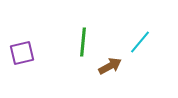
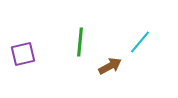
green line: moved 3 px left
purple square: moved 1 px right, 1 px down
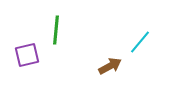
green line: moved 24 px left, 12 px up
purple square: moved 4 px right, 1 px down
